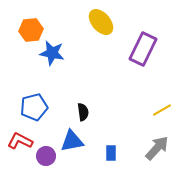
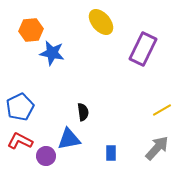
blue pentagon: moved 14 px left; rotated 12 degrees counterclockwise
blue triangle: moved 3 px left, 2 px up
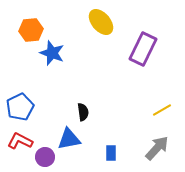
blue star: rotated 10 degrees clockwise
purple circle: moved 1 px left, 1 px down
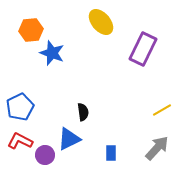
blue triangle: rotated 15 degrees counterclockwise
purple circle: moved 2 px up
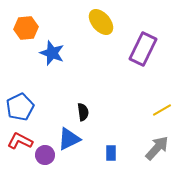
orange hexagon: moved 5 px left, 2 px up
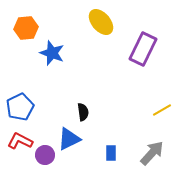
gray arrow: moved 5 px left, 5 px down
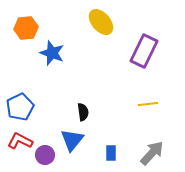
purple rectangle: moved 1 px right, 2 px down
yellow line: moved 14 px left, 6 px up; rotated 24 degrees clockwise
blue triangle: moved 3 px right, 1 px down; rotated 25 degrees counterclockwise
